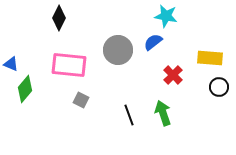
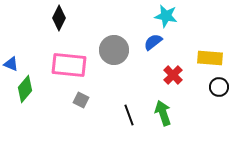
gray circle: moved 4 px left
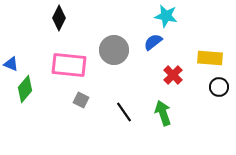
black line: moved 5 px left, 3 px up; rotated 15 degrees counterclockwise
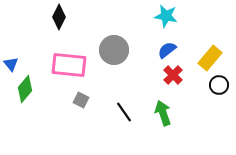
black diamond: moved 1 px up
blue semicircle: moved 14 px right, 8 px down
yellow rectangle: rotated 55 degrees counterclockwise
blue triangle: rotated 28 degrees clockwise
black circle: moved 2 px up
